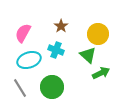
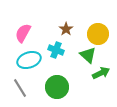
brown star: moved 5 px right, 3 px down
green circle: moved 5 px right
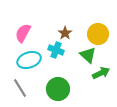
brown star: moved 1 px left, 4 px down
green circle: moved 1 px right, 2 px down
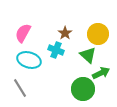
cyan ellipse: rotated 35 degrees clockwise
green circle: moved 25 px right
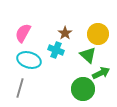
gray line: rotated 48 degrees clockwise
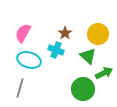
green triangle: moved 1 px down
green arrow: moved 3 px right
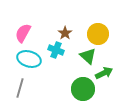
cyan ellipse: moved 1 px up
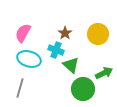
green triangle: moved 17 px left, 9 px down
